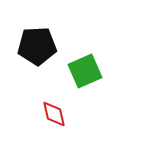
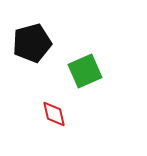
black pentagon: moved 5 px left, 3 px up; rotated 12 degrees counterclockwise
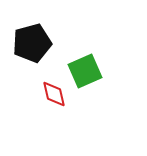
red diamond: moved 20 px up
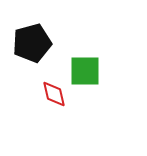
green square: rotated 24 degrees clockwise
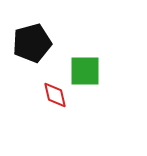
red diamond: moved 1 px right, 1 px down
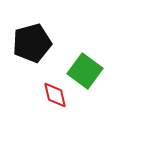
green square: rotated 36 degrees clockwise
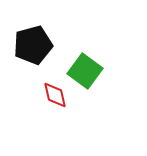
black pentagon: moved 1 px right, 2 px down
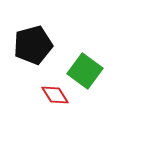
red diamond: rotated 20 degrees counterclockwise
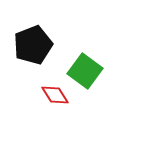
black pentagon: rotated 6 degrees counterclockwise
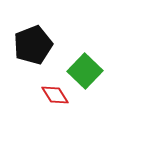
green square: rotated 8 degrees clockwise
